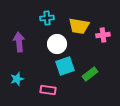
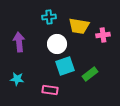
cyan cross: moved 2 px right, 1 px up
cyan star: rotated 24 degrees clockwise
pink rectangle: moved 2 px right
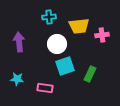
yellow trapezoid: rotated 15 degrees counterclockwise
pink cross: moved 1 px left
green rectangle: rotated 28 degrees counterclockwise
pink rectangle: moved 5 px left, 2 px up
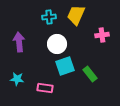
yellow trapezoid: moved 3 px left, 11 px up; rotated 120 degrees clockwise
green rectangle: rotated 63 degrees counterclockwise
